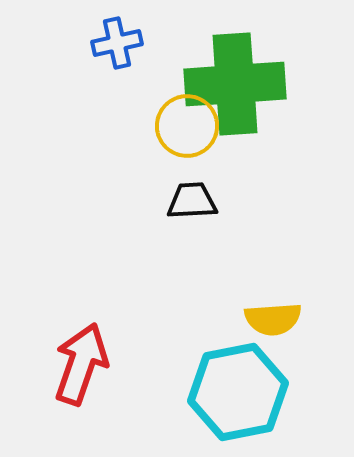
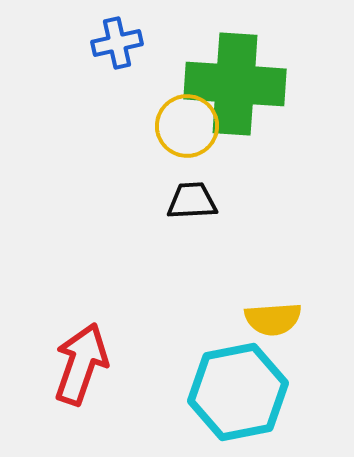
green cross: rotated 8 degrees clockwise
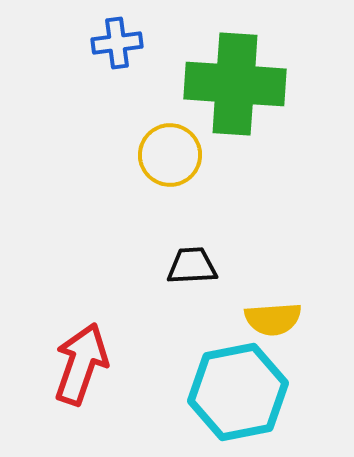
blue cross: rotated 6 degrees clockwise
yellow circle: moved 17 px left, 29 px down
black trapezoid: moved 65 px down
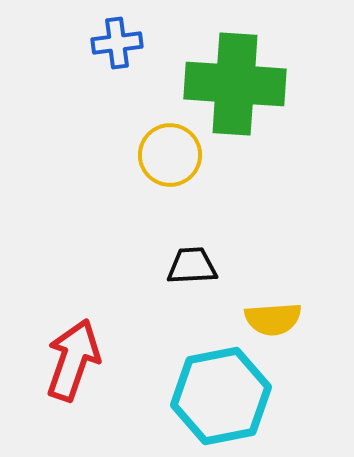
red arrow: moved 8 px left, 4 px up
cyan hexagon: moved 17 px left, 4 px down
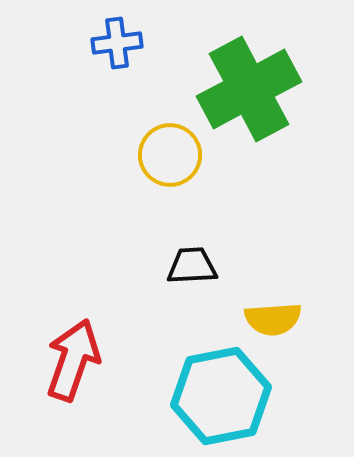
green cross: moved 14 px right, 5 px down; rotated 32 degrees counterclockwise
